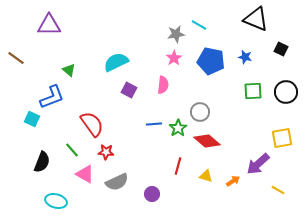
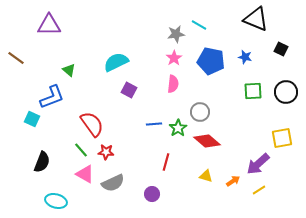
pink semicircle: moved 10 px right, 1 px up
green line: moved 9 px right
red line: moved 12 px left, 4 px up
gray semicircle: moved 4 px left, 1 px down
yellow line: moved 19 px left; rotated 64 degrees counterclockwise
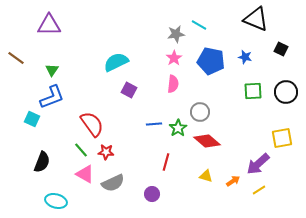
green triangle: moved 17 px left; rotated 24 degrees clockwise
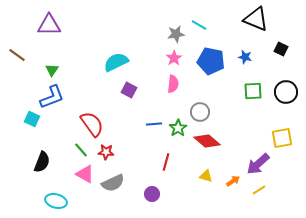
brown line: moved 1 px right, 3 px up
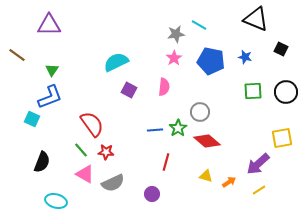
pink semicircle: moved 9 px left, 3 px down
blue L-shape: moved 2 px left
blue line: moved 1 px right, 6 px down
orange arrow: moved 4 px left, 1 px down
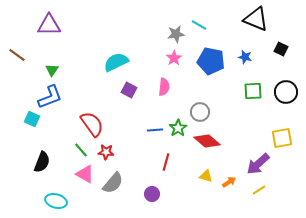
gray semicircle: rotated 25 degrees counterclockwise
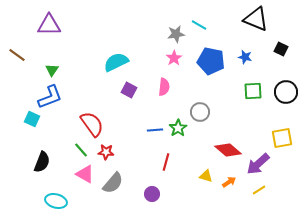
red diamond: moved 21 px right, 9 px down
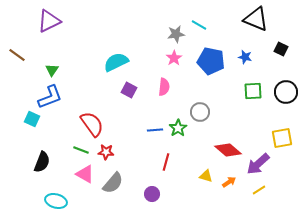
purple triangle: moved 4 px up; rotated 25 degrees counterclockwise
green line: rotated 28 degrees counterclockwise
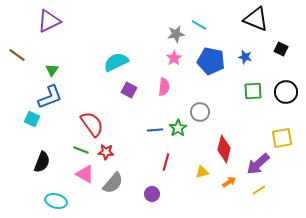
red diamond: moved 4 px left, 1 px up; rotated 64 degrees clockwise
yellow triangle: moved 4 px left, 4 px up; rotated 32 degrees counterclockwise
